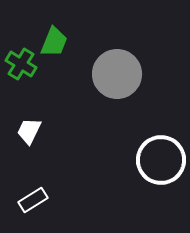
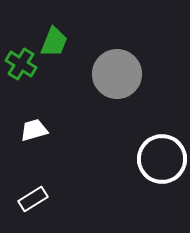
white trapezoid: moved 5 px right, 1 px up; rotated 48 degrees clockwise
white circle: moved 1 px right, 1 px up
white rectangle: moved 1 px up
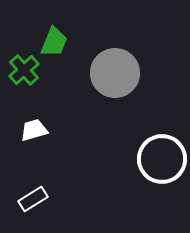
green cross: moved 3 px right, 6 px down; rotated 16 degrees clockwise
gray circle: moved 2 px left, 1 px up
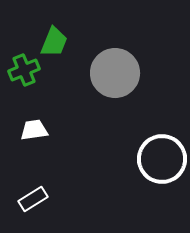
green cross: rotated 20 degrees clockwise
white trapezoid: rotated 8 degrees clockwise
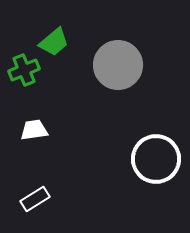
green trapezoid: rotated 28 degrees clockwise
gray circle: moved 3 px right, 8 px up
white circle: moved 6 px left
white rectangle: moved 2 px right
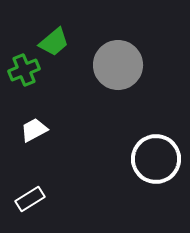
white trapezoid: rotated 20 degrees counterclockwise
white rectangle: moved 5 px left
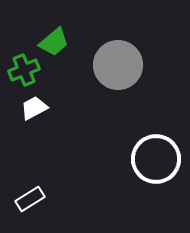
white trapezoid: moved 22 px up
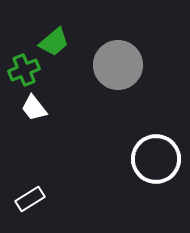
white trapezoid: rotated 100 degrees counterclockwise
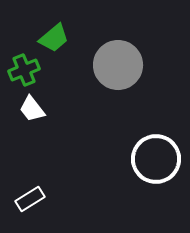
green trapezoid: moved 4 px up
white trapezoid: moved 2 px left, 1 px down
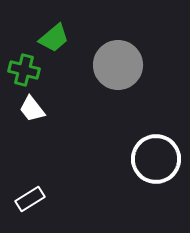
green cross: rotated 36 degrees clockwise
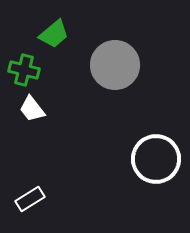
green trapezoid: moved 4 px up
gray circle: moved 3 px left
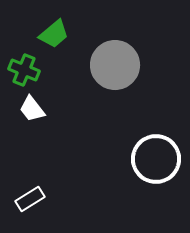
green cross: rotated 8 degrees clockwise
